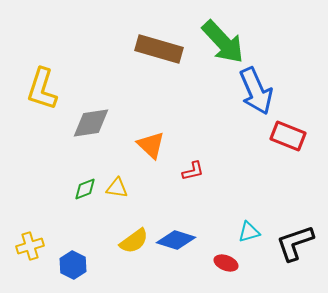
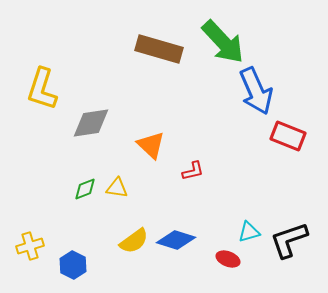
black L-shape: moved 6 px left, 3 px up
red ellipse: moved 2 px right, 4 px up
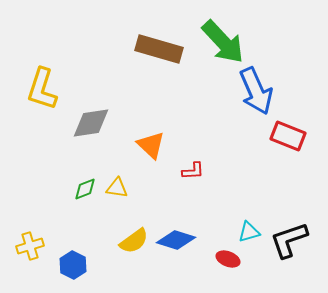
red L-shape: rotated 10 degrees clockwise
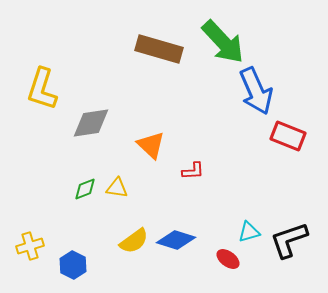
red ellipse: rotated 15 degrees clockwise
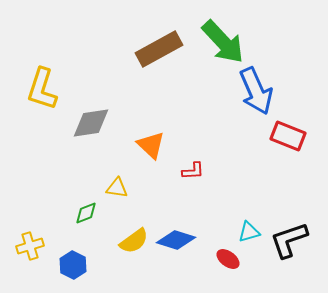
brown rectangle: rotated 45 degrees counterclockwise
green diamond: moved 1 px right, 24 px down
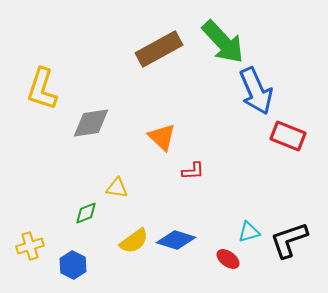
orange triangle: moved 11 px right, 8 px up
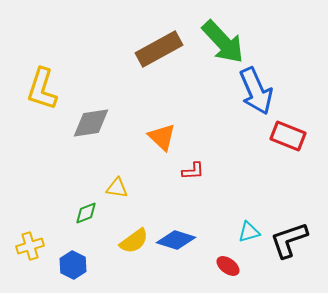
red ellipse: moved 7 px down
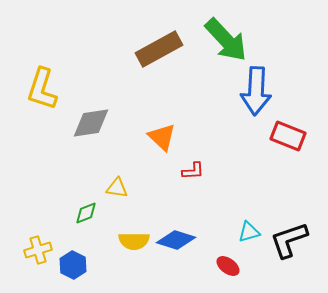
green arrow: moved 3 px right, 2 px up
blue arrow: rotated 27 degrees clockwise
yellow semicircle: rotated 36 degrees clockwise
yellow cross: moved 8 px right, 4 px down
